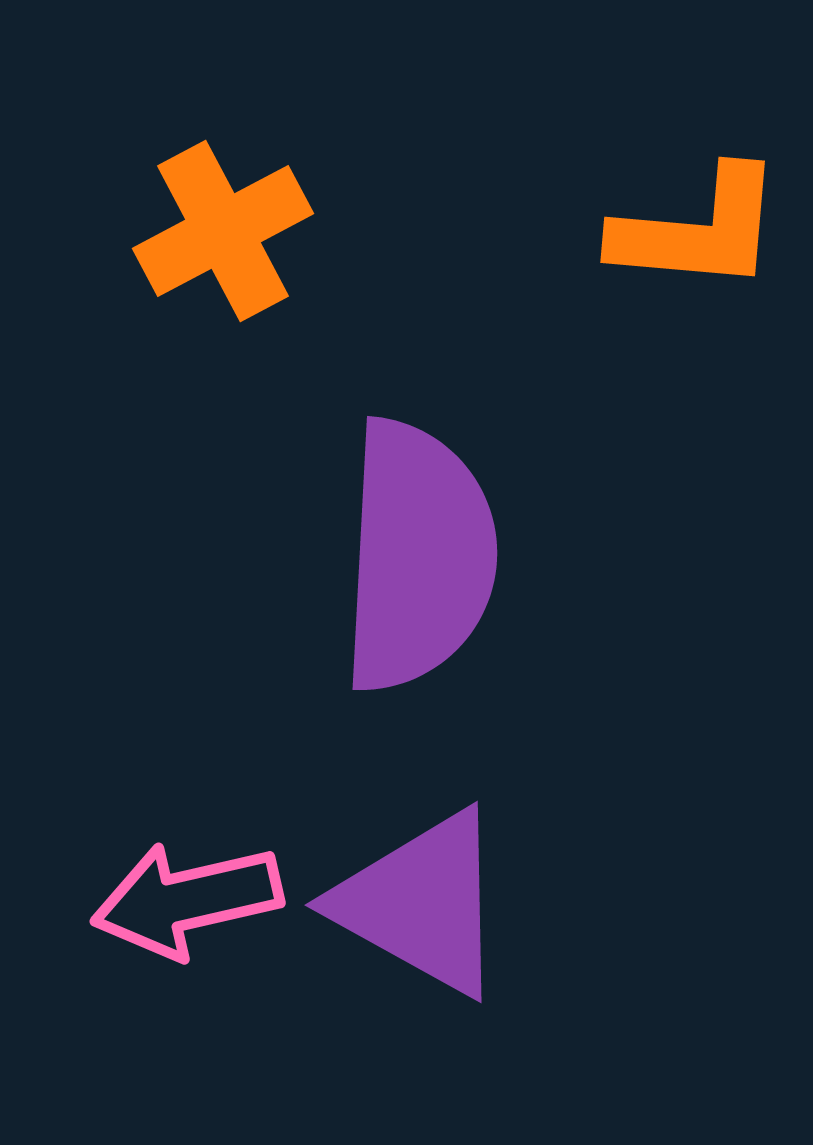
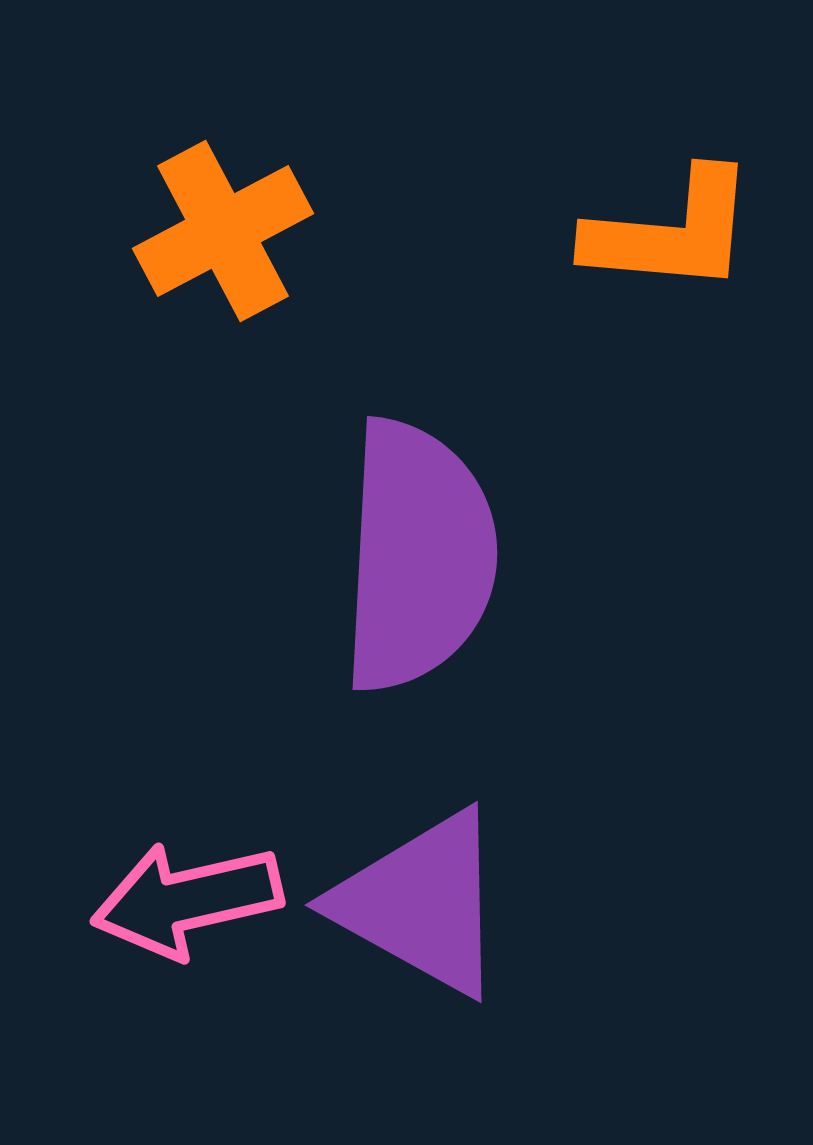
orange L-shape: moved 27 px left, 2 px down
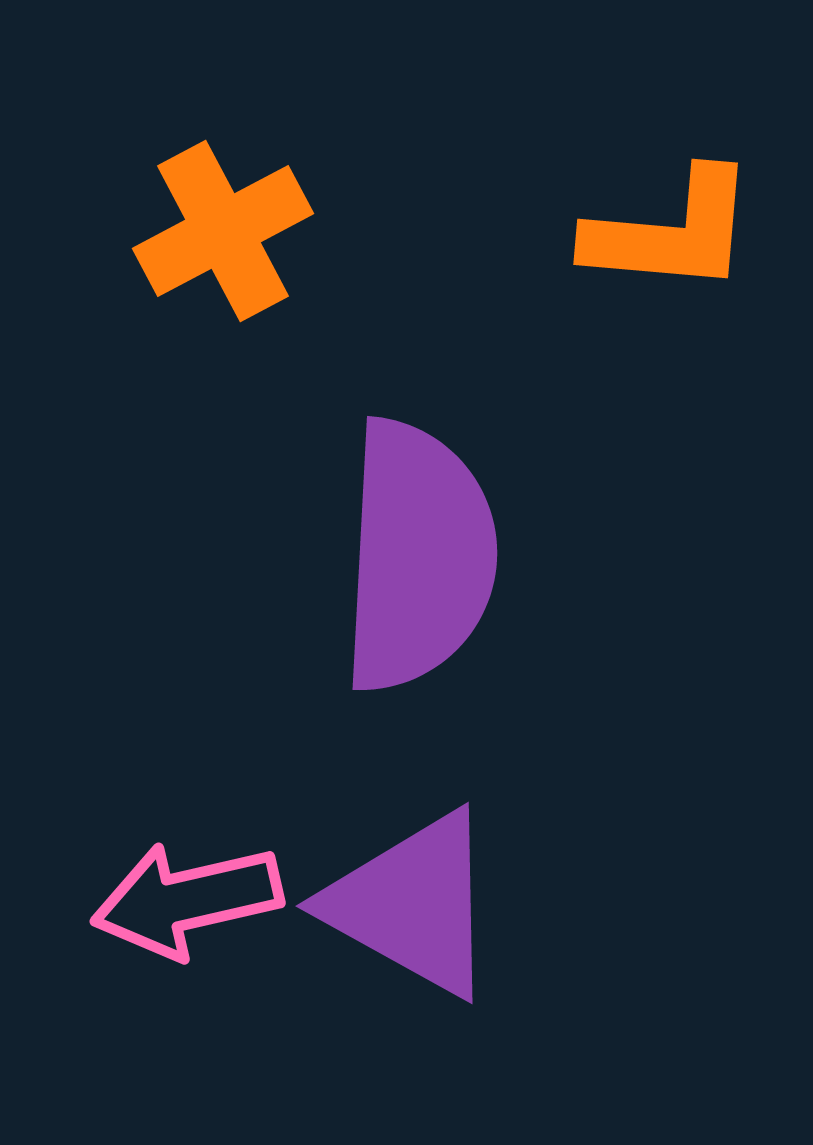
purple triangle: moved 9 px left, 1 px down
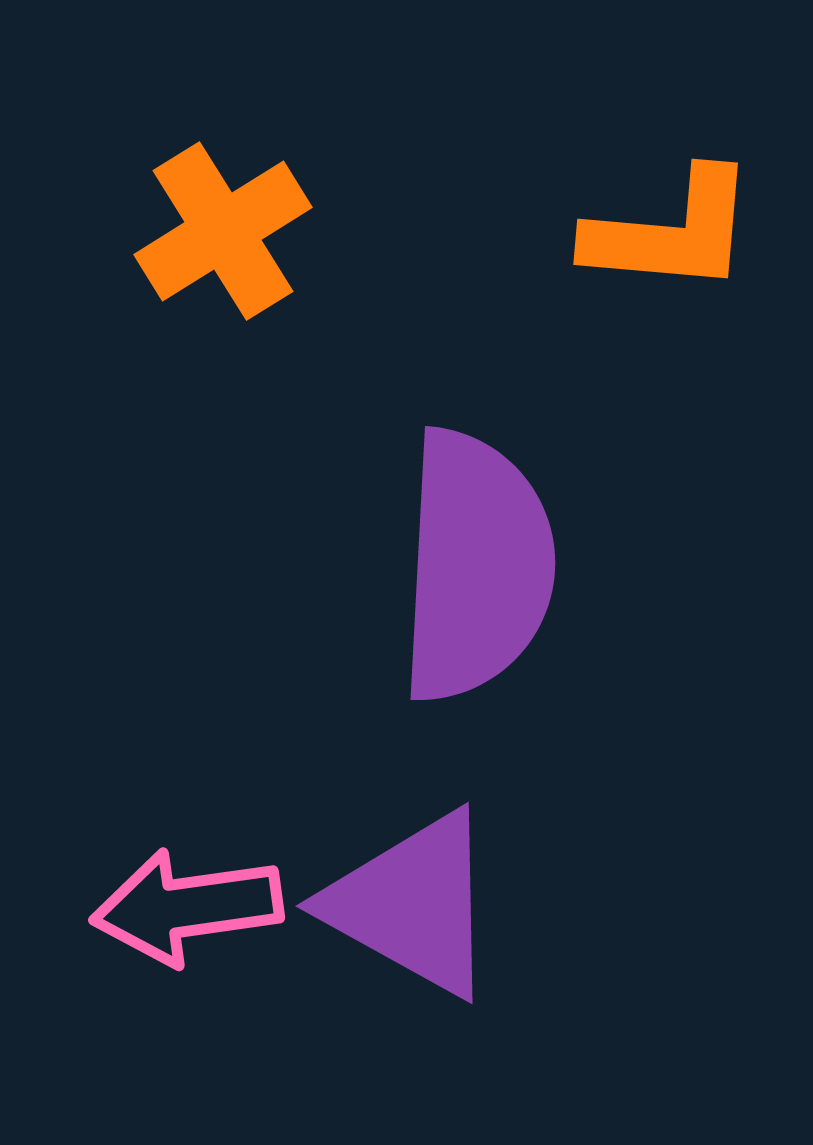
orange cross: rotated 4 degrees counterclockwise
purple semicircle: moved 58 px right, 10 px down
pink arrow: moved 7 px down; rotated 5 degrees clockwise
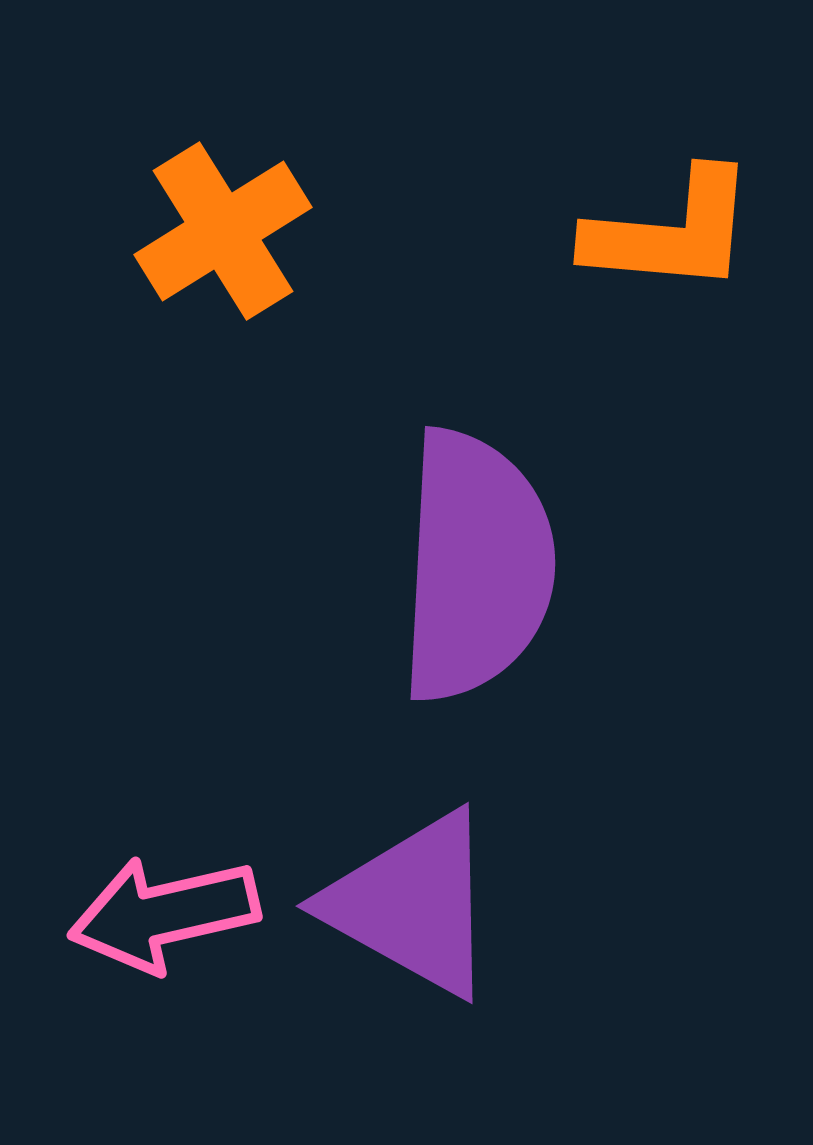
pink arrow: moved 23 px left, 7 px down; rotated 5 degrees counterclockwise
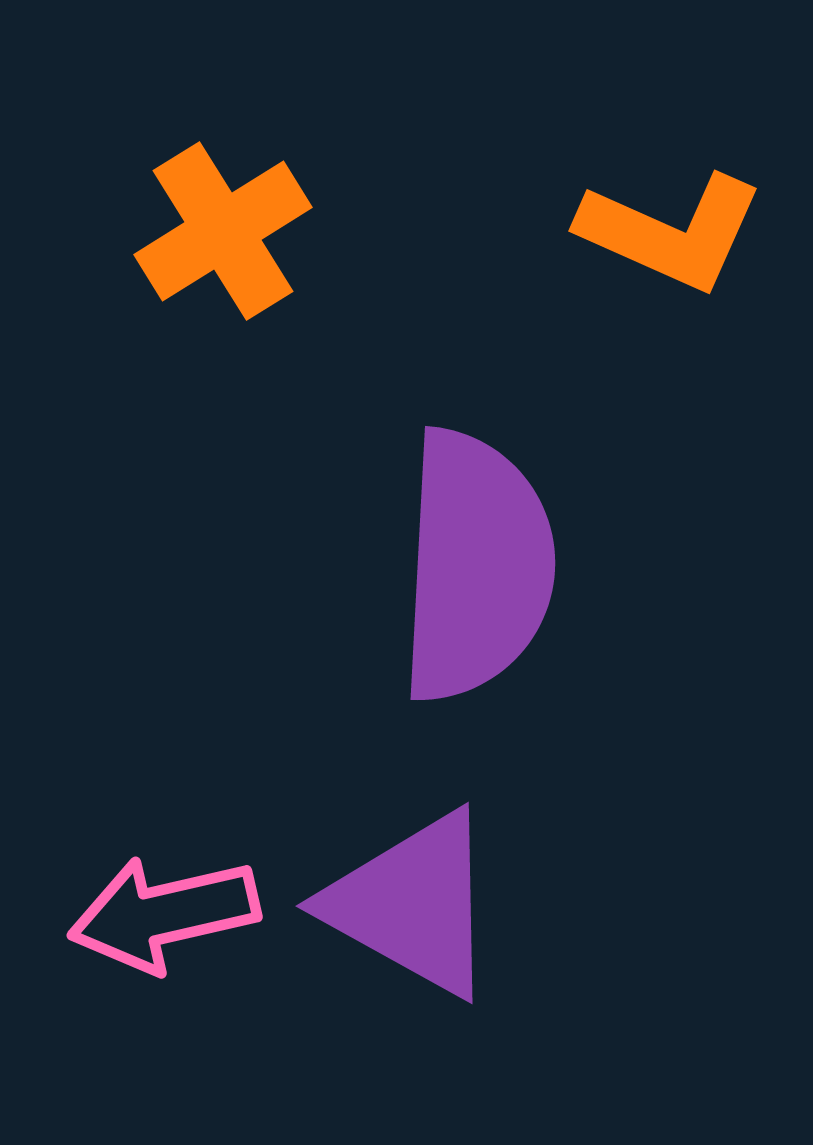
orange L-shape: rotated 19 degrees clockwise
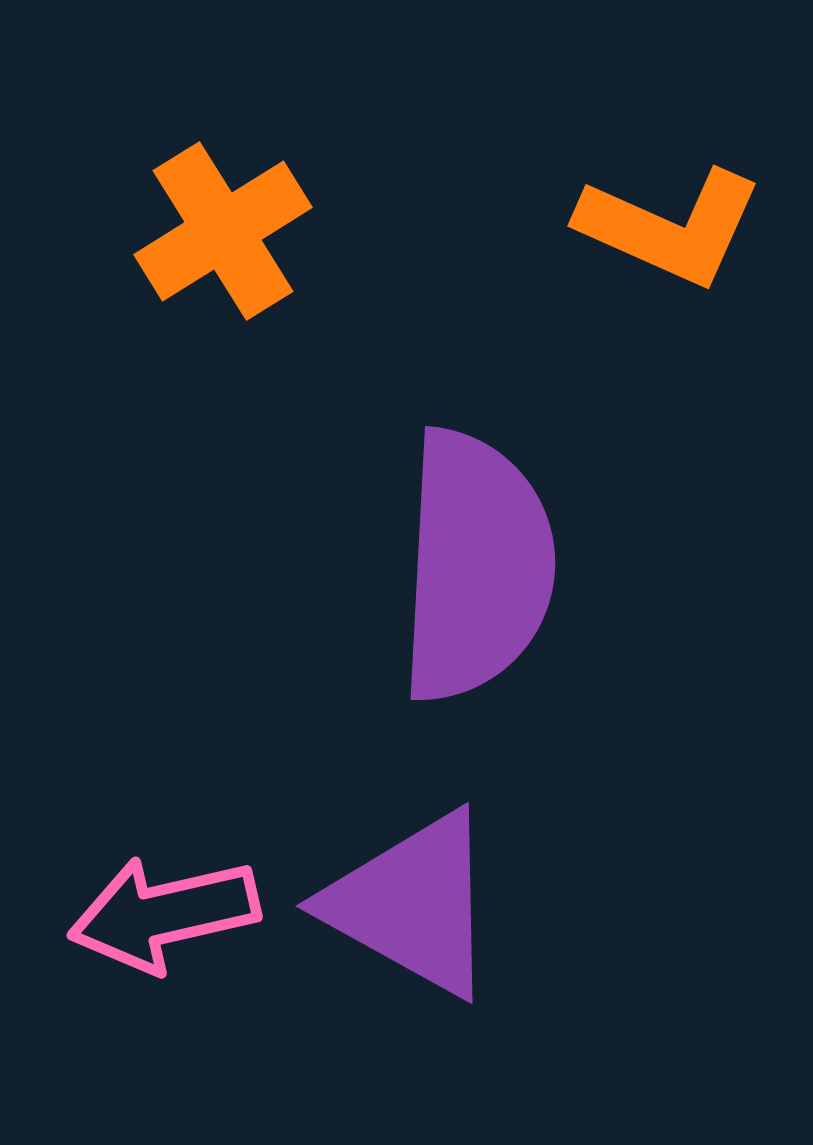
orange L-shape: moved 1 px left, 5 px up
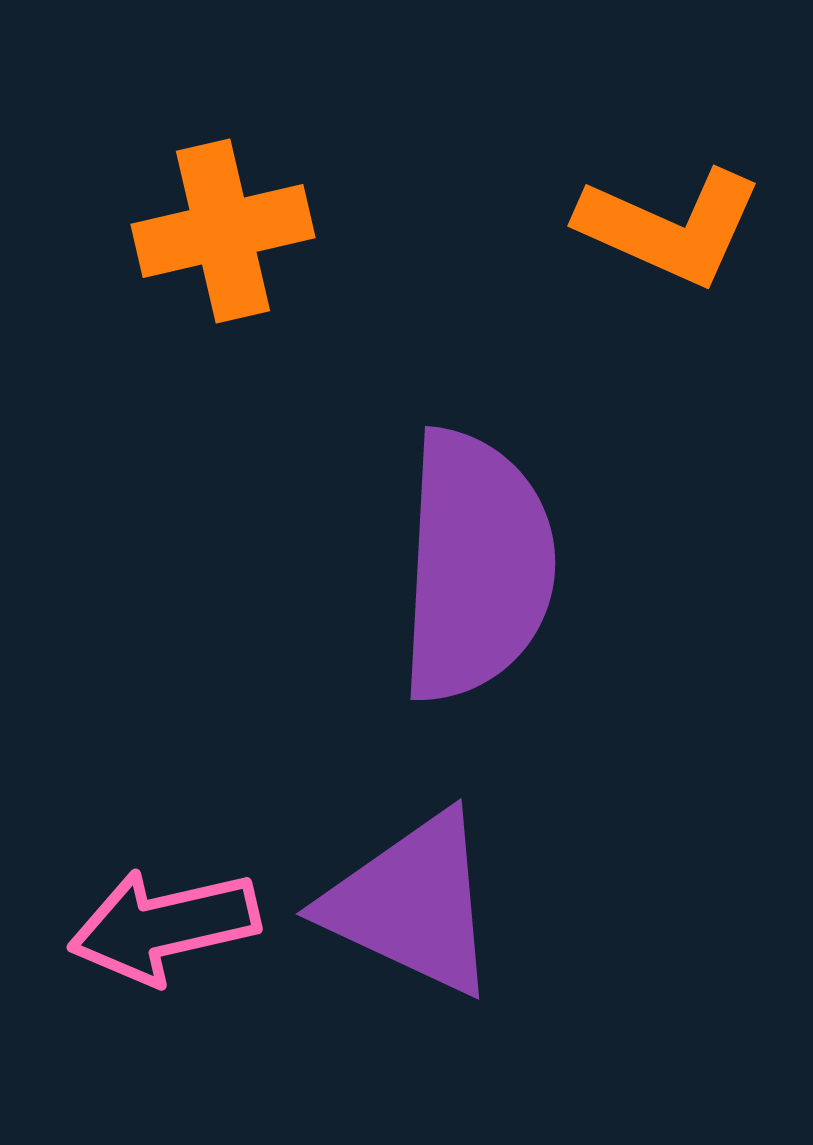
orange cross: rotated 19 degrees clockwise
purple triangle: rotated 4 degrees counterclockwise
pink arrow: moved 12 px down
